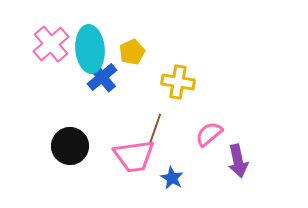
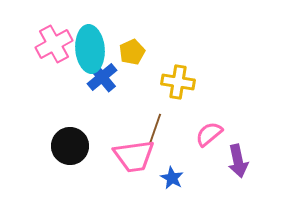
pink cross: moved 3 px right; rotated 12 degrees clockwise
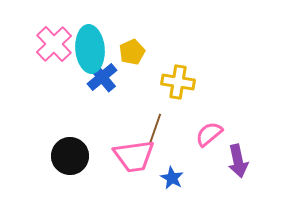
pink cross: rotated 15 degrees counterclockwise
black circle: moved 10 px down
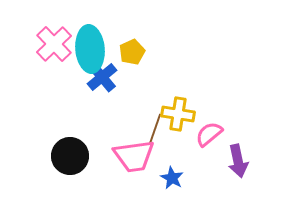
yellow cross: moved 32 px down
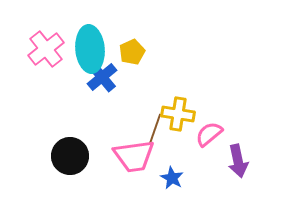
pink cross: moved 8 px left, 5 px down; rotated 6 degrees clockwise
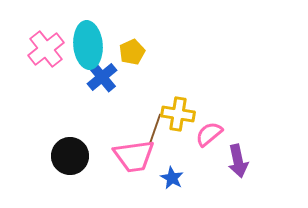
cyan ellipse: moved 2 px left, 4 px up
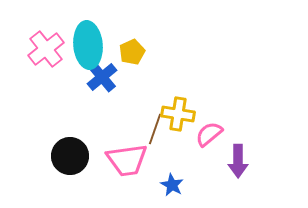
pink trapezoid: moved 7 px left, 4 px down
purple arrow: rotated 12 degrees clockwise
blue star: moved 7 px down
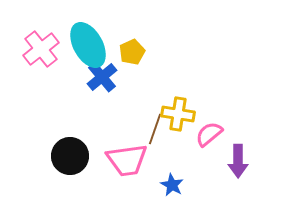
cyan ellipse: rotated 24 degrees counterclockwise
pink cross: moved 5 px left
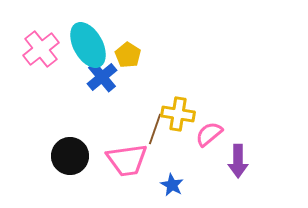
yellow pentagon: moved 4 px left, 3 px down; rotated 15 degrees counterclockwise
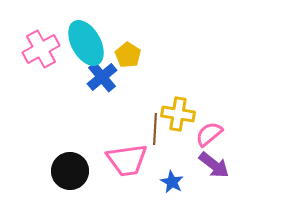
cyan ellipse: moved 2 px left, 2 px up
pink cross: rotated 9 degrees clockwise
brown line: rotated 16 degrees counterclockwise
black circle: moved 15 px down
purple arrow: moved 24 px left, 4 px down; rotated 52 degrees counterclockwise
blue star: moved 3 px up
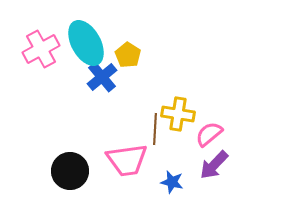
purple arrow: rotated 96 degrees clockwise
blue star: rotated 15 degrees counterclockwise
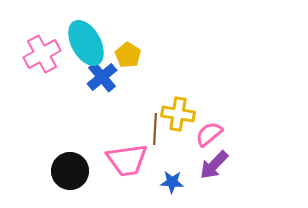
pink cross: moved 1 px right, 5 px down
blue star: rotated 10 degrees counterclockwise
